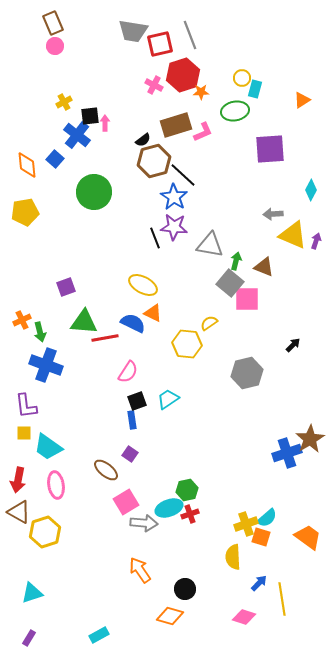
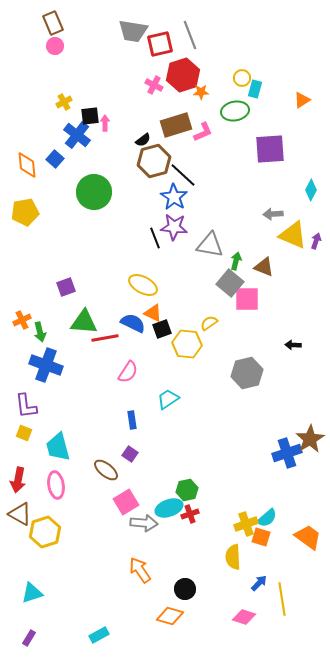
black arrow at (293, 345): rotated 133 degrees counterclockwise
black square at (137, 401): moved 25 px right, 72 px up
yellow square at (24, 433): rotated 21 degrees clockwise
cyan trapezoid at (48, 447): moved 10 px right; rotated 40 degrees clockwise
brown triangle at (19, 512): moved 1 px right, 2 px down
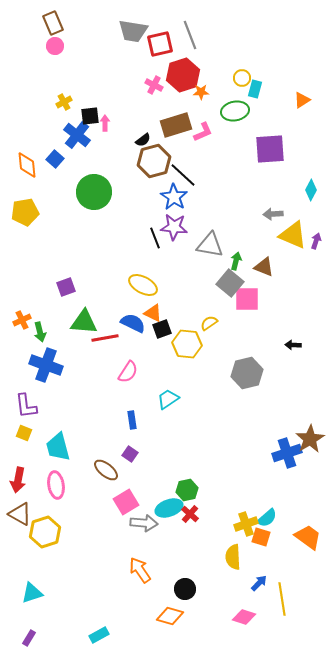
red cross at (190, 514): rotated 30 degrees counterclockwise
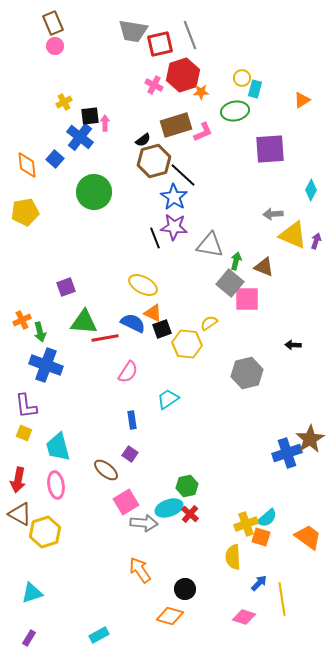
blue cross at (77, 135): moved 3 px right, 2 px down
green hexagon at (187, 490): moved 4 px up
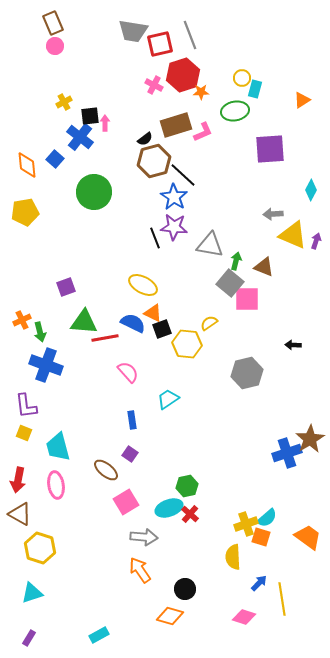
black semicircle at (143, 140): moved 2 px right, 1 px up
pink semicircle at (128, 372): rotated 75 degrees counterclockwise
gray arrow at (144, 523): moved 14 px down
yellow hexagon at (45, 532): moved 5 px left, 16 px down; rotated 24 degrees counterclockwise
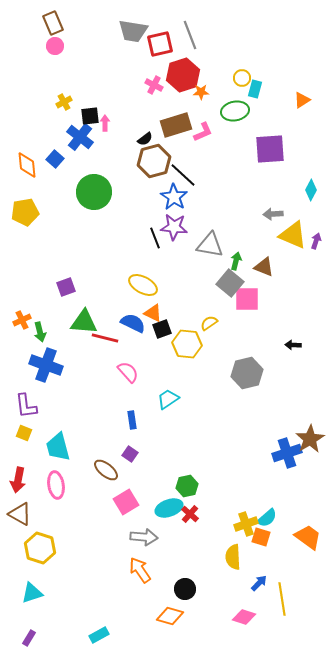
red line at (105, 338): rotated 24 degrees clockwise
